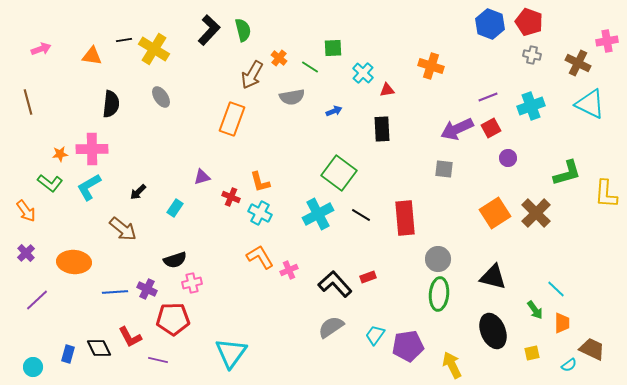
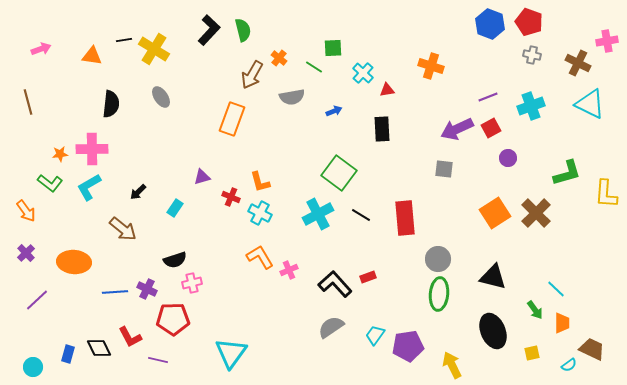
green line at (310, 67): moved 4 px right
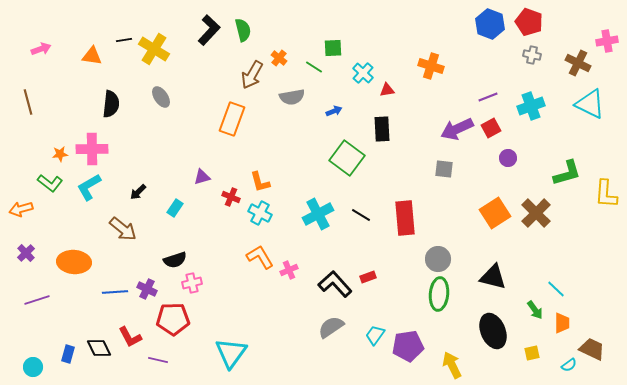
green square at (339, 173): moved 8 px right, 15 px up
orange arrow at (26, 211): moved 5 px left, 2 px up; rotated 110 degrees clockwise
purple line at (37, 300): rotated 25 degrees clockwise
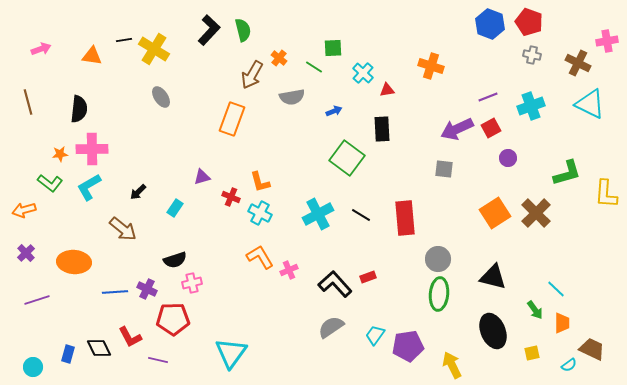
black semicircle at (111, 104): moved 32 px left, 5 px down
orange arrow at (21, 209): moved 3 px right, 1 px down
